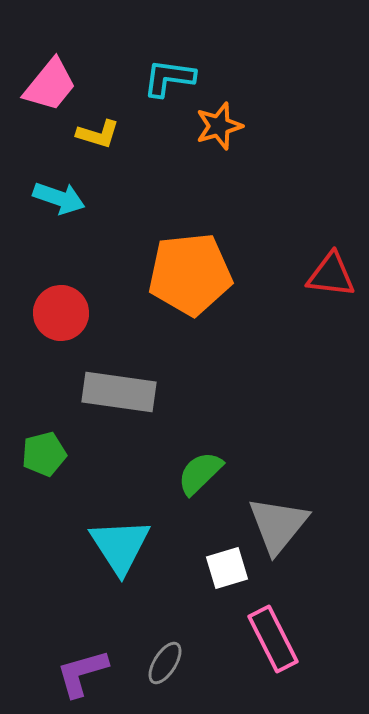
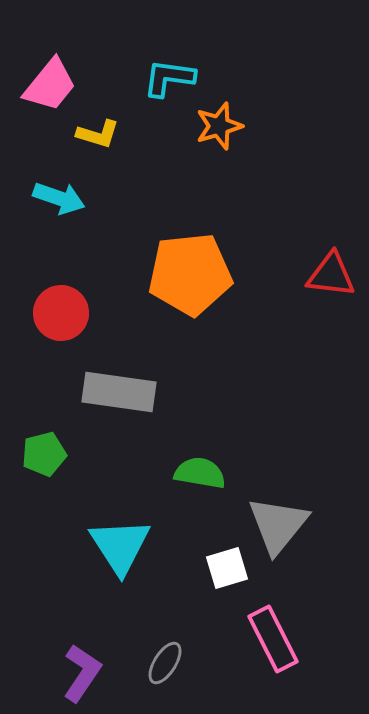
green semicircle: rotated 54 degrees clockwise
purple L-shape: rotated 140 degrees clockwise
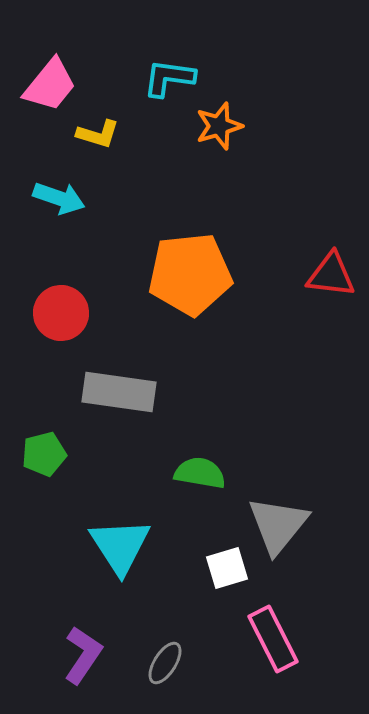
purple L-shape: moved 1 px right, 18 px up
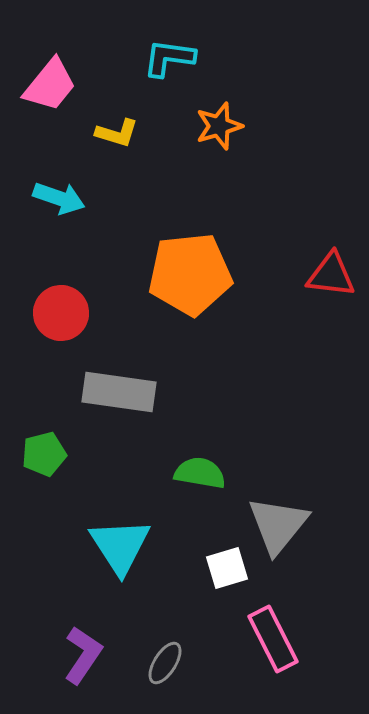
cyan L-shape: moved 20 px up
yellow L-shape: moved 19 px right, 1 px up
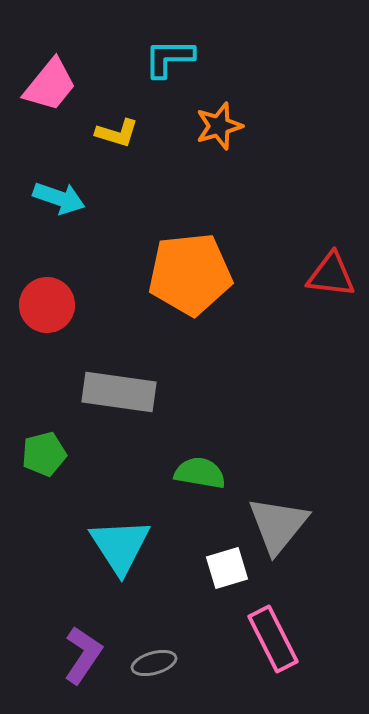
cyan L-shape: rotated 8 degrees counterclockwise
red circle: moved 14 px left, 8 px up
gray ellipse: moved 11 px left; rotated 42 degrees clockwise
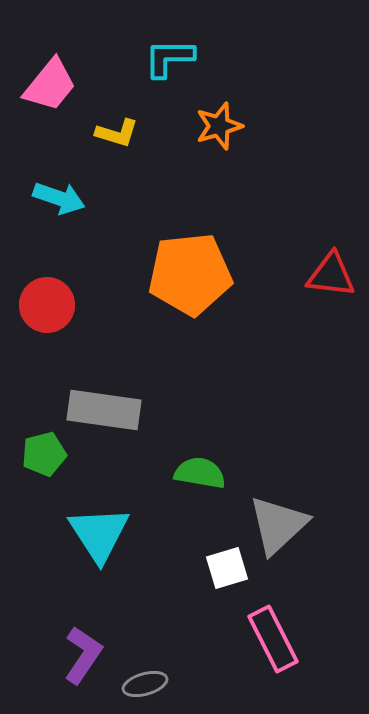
gray rectangle: moved 15 px left, 18 px down
gray triangle: rotated 8 degrees clockwise
cyan triangle: moved 21 px left, 12 px up
gray ellipse: moved 9 px left, 21 px down
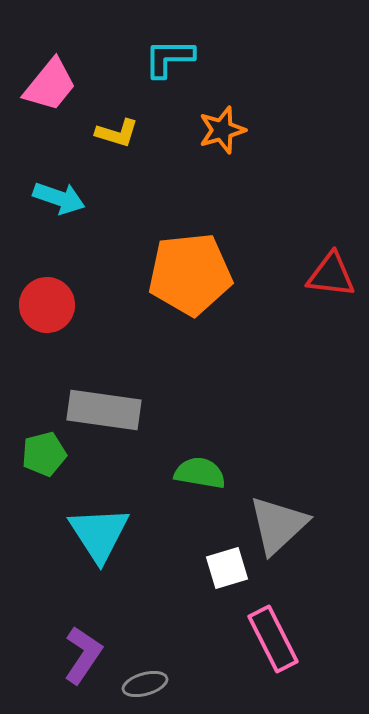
orange star: moved 3 px right, 4 px down
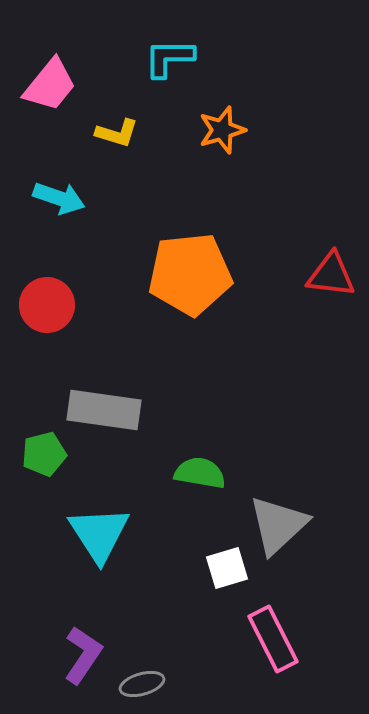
gray ellipse: moved 3 px left
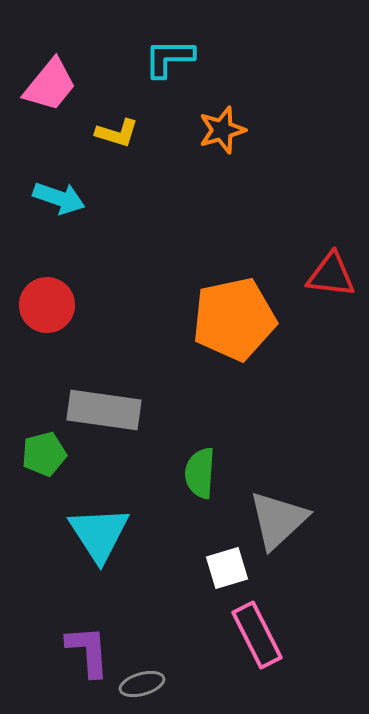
orange pentagon: moved 44 px right, 45 px down; rotated 6 degrees counterclockwise
green semicircle: rotated 96 degrees counterclockwise
gray triangle: moved 5 px up
pink rectangle: moved 16 px left, 4 px up
purple L-shape: moved 5 px right, 4 px up; rotated 38 degrees counterclockwise
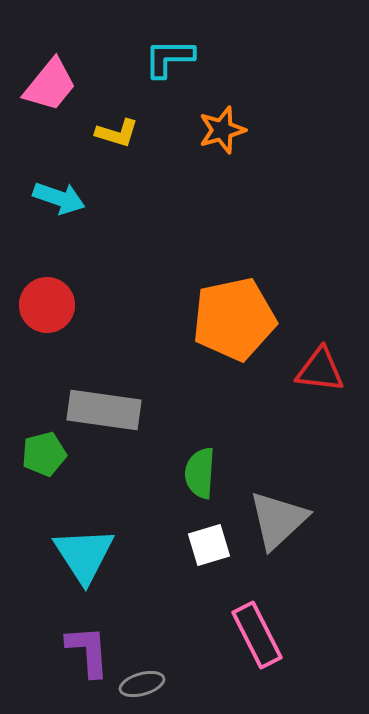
red triangle: moved 11 px left, 95 px down
cyan triangle: moved 15 px left, 21 px down
white square: moved 18 px left, 23 px up
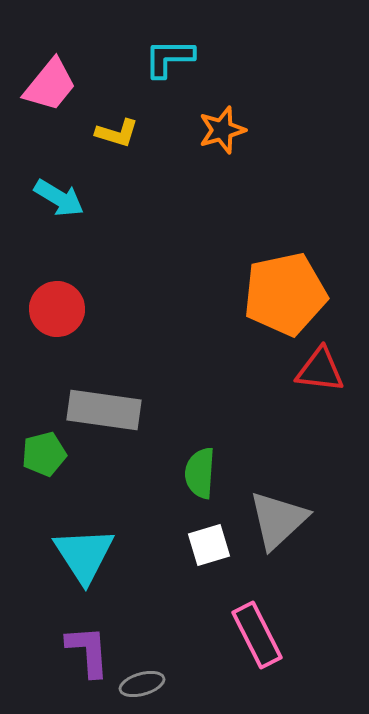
cyan arrow: rotated 12 degrees clockwise
red circle: moved 10 px right, 4 px down
orange pentagon: moved 51 px right, 25 px up
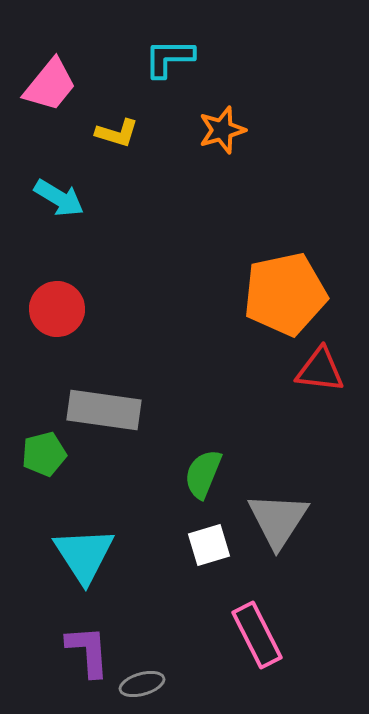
green semicircle: moved 3 px right, 1 px down; rotated 18 degrees clockwise
gray triangle: rotated 14 degrees counterclockwise
